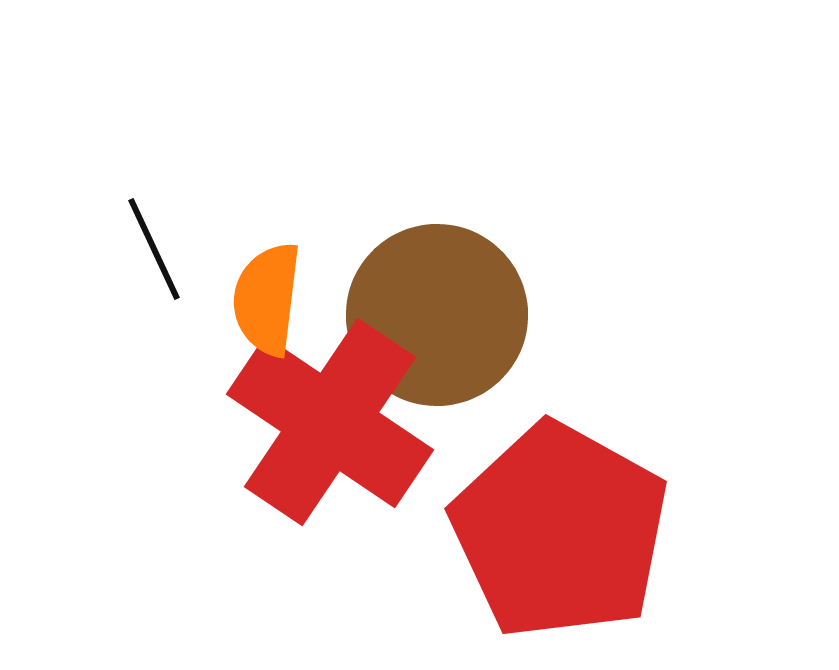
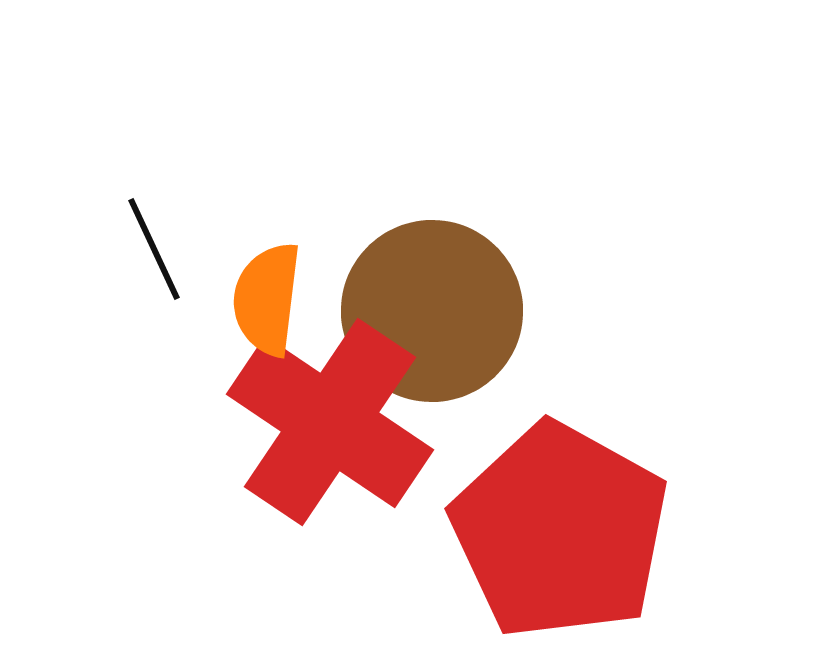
brown circle: moved 5 px left, 4 px up
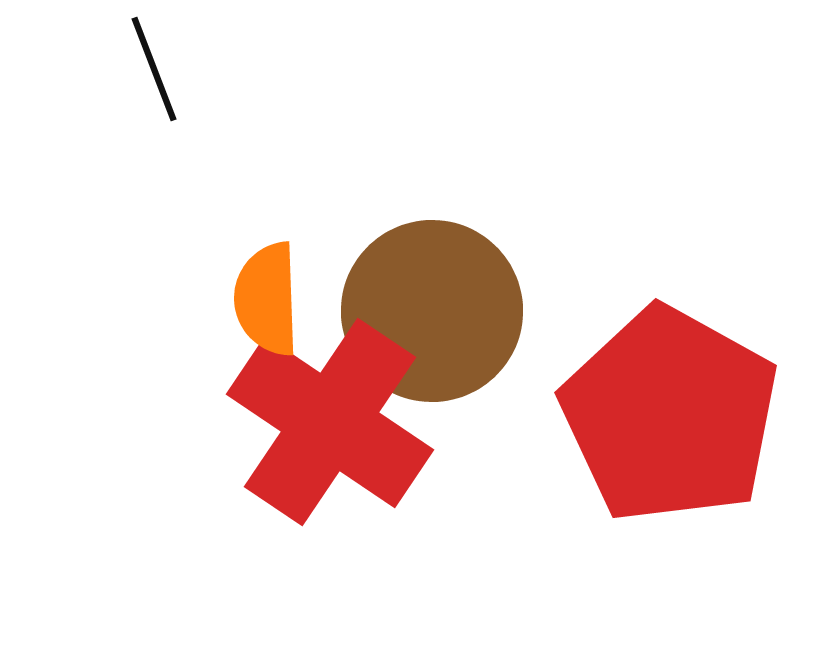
black line: moved 180 px up; rotated 4 degrees clockwise
orange semicircle: rotated 9 degrees counterclockwise
red pentagon: moved 110 px right, 116 px up
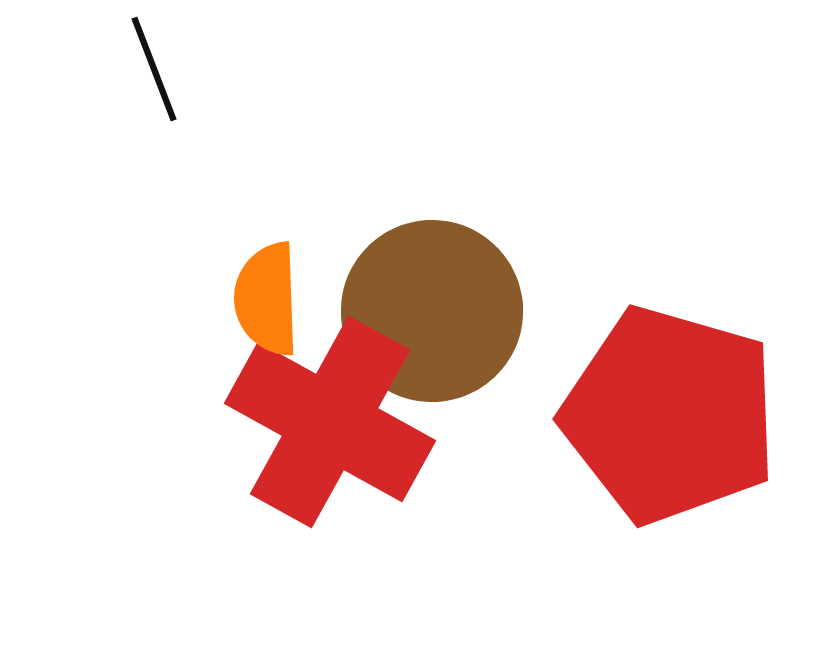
red pentagon: rotated 13 degrees counterclockwise
red cross: rotated 5 degrees counterclockwise
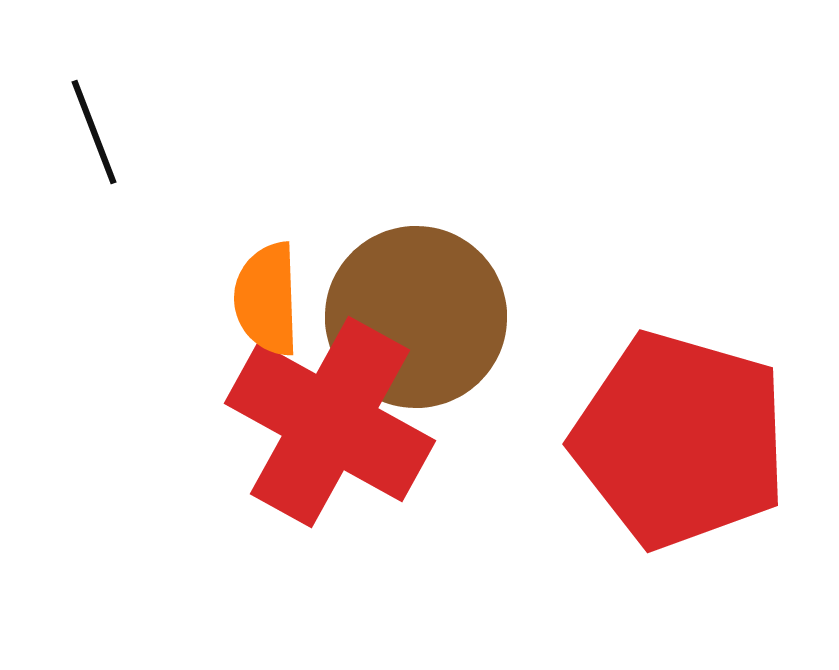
black line: moved 60 px left, 63 px down
brown circle: moved 16 px left, 6 px down
red pentagon: moved 10 px right, 25 px down
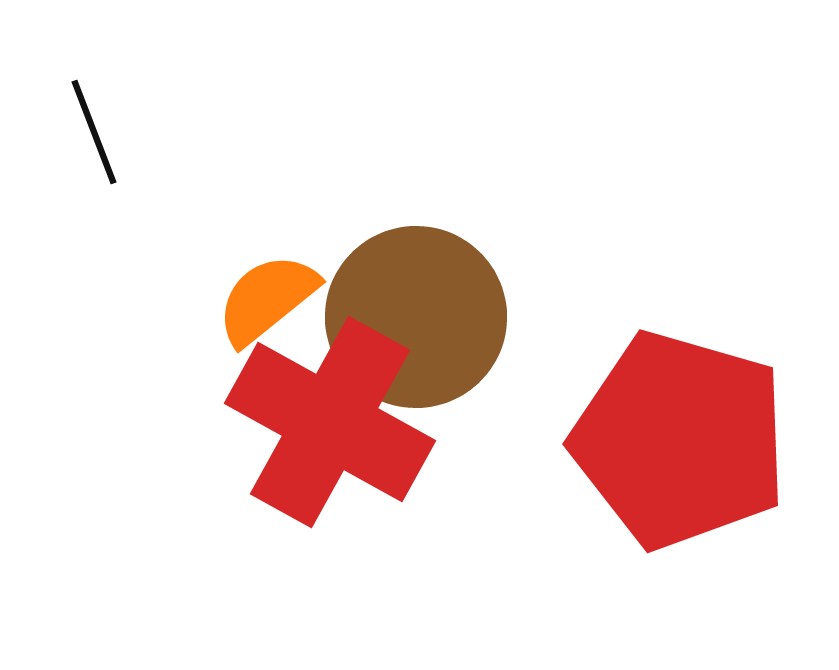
orange semicircle: rotated 53 degrees clockwise
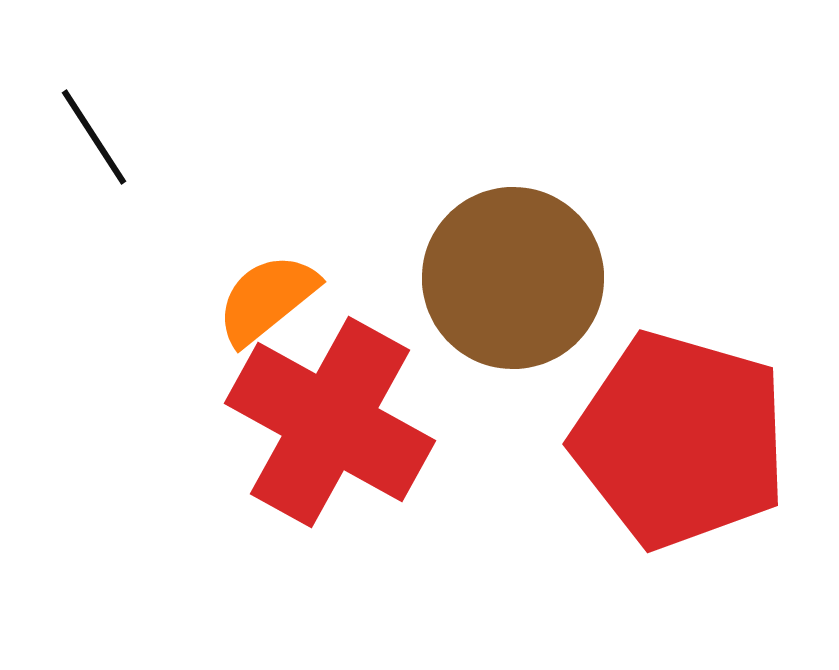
black line: moved 5 px down; rotated 12 degrees counterclockwise
brown circle: moved 97 px right, 39 px up
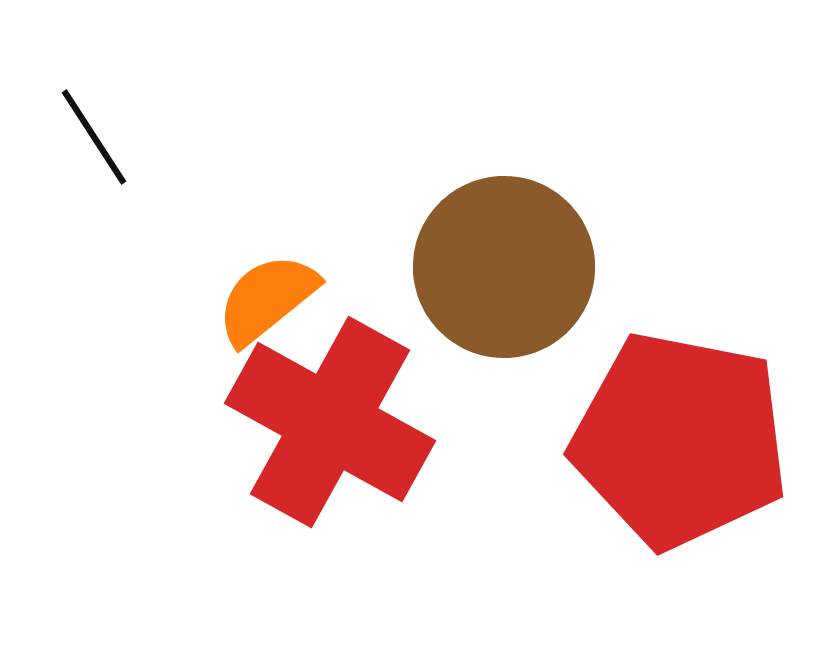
brown circle: moved 9 px left, 11 px up
red pentagon: rotated 5 degrees counterclockwise
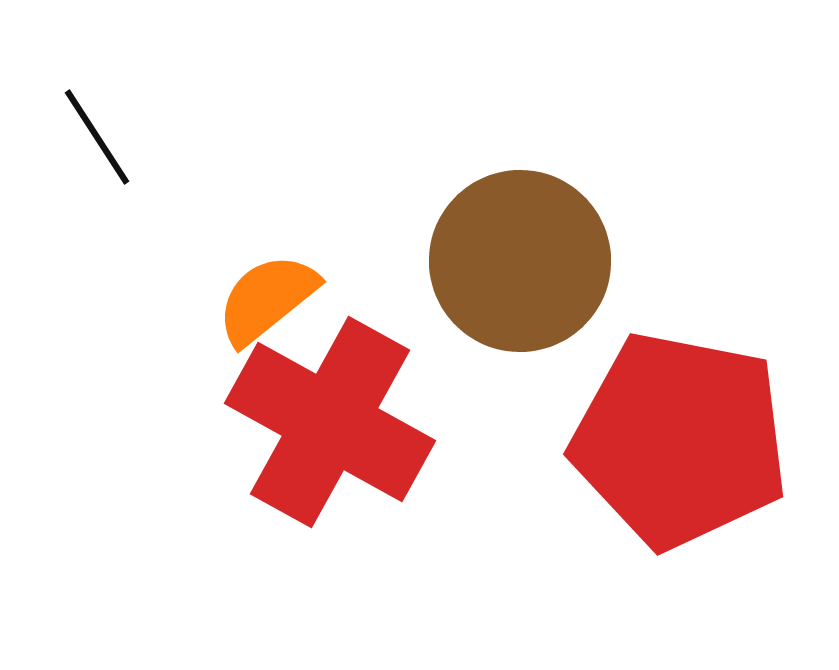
black line: moved 3 px right
brown circle: moved 16 px right, 6 px up
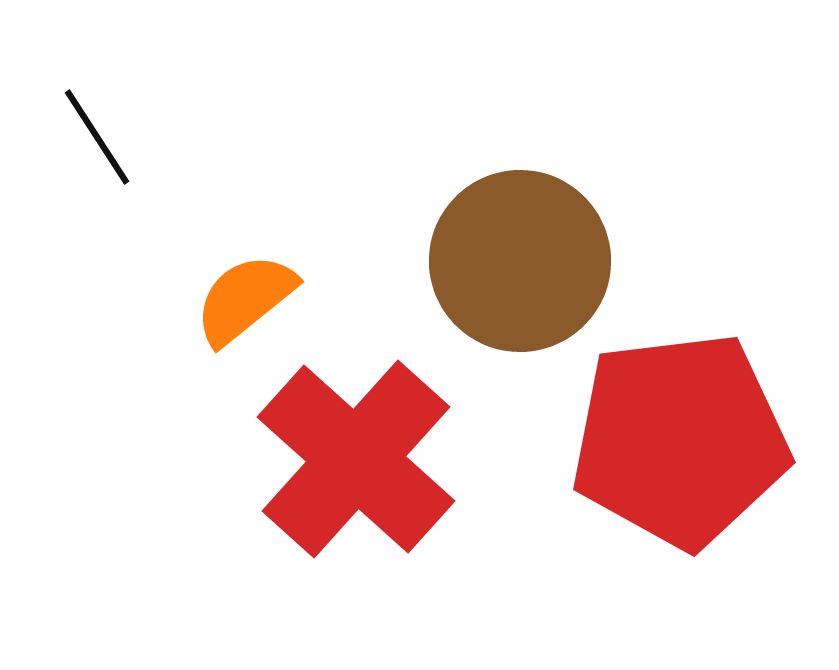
orange semicircle: moved 22 px left
red cross: moved 26 px right, 37 px down; rotated 13 degrees clockwise
red pentagon: rotated 18 degrees counterclockwise
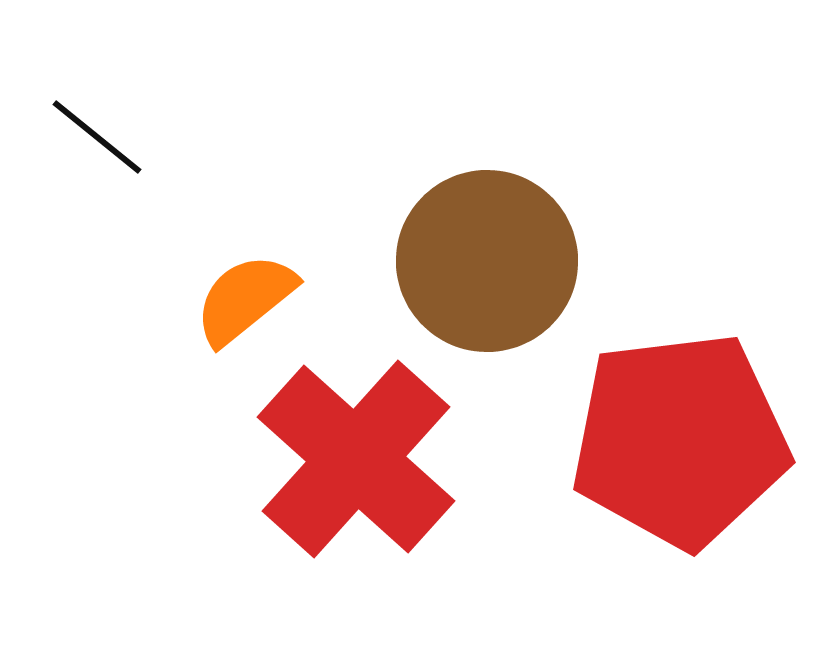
black line: rotated 18 degrees counterclockwise
brown circle: moved 33 px left
